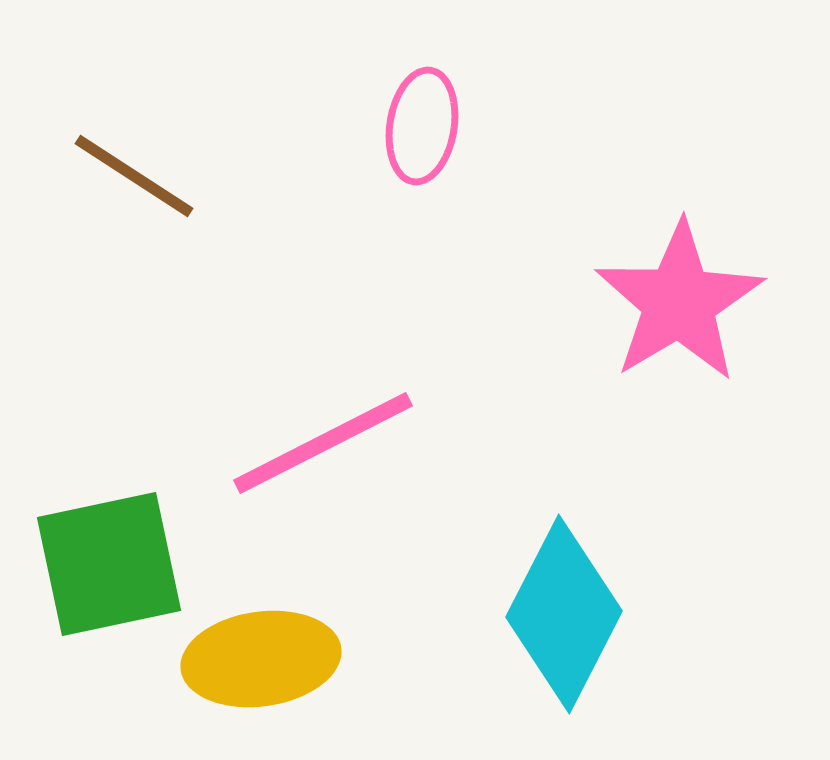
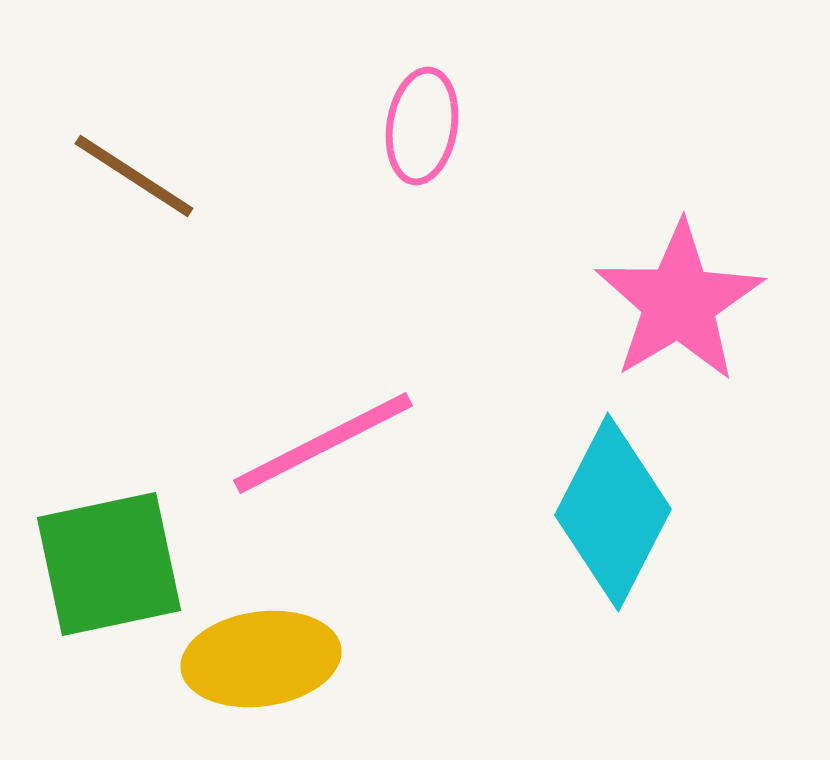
cyan diamond: moved 49 px right, 102 px up
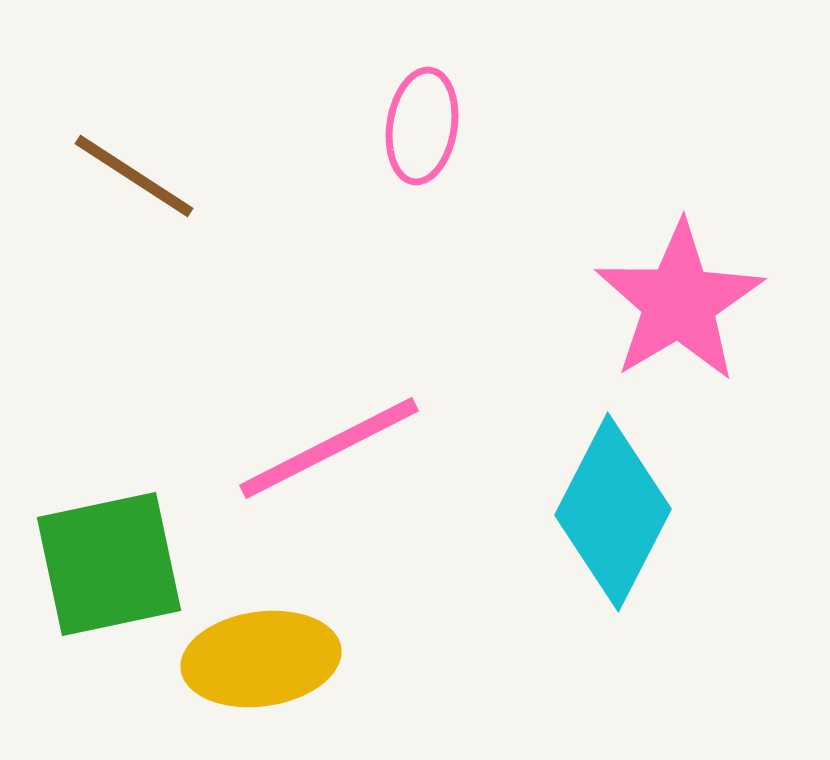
pink line: moved 6 px right, 5 px down
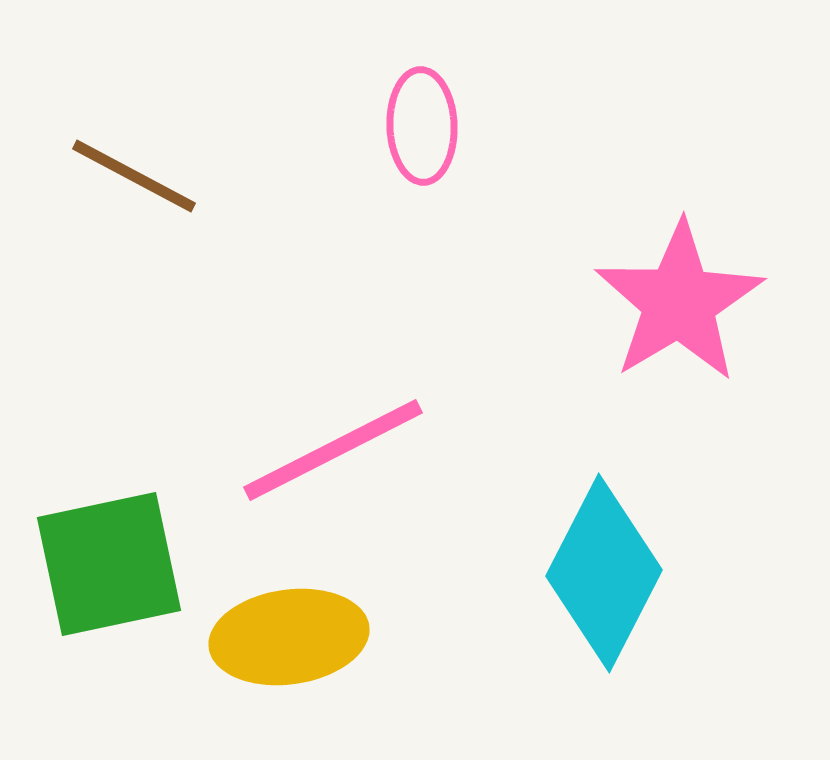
pink ellipse: rotated 11 degrees counterclockwise
brown line: rotated 5 degrees counterclockwise
pink line: moved 4 px right, 2 px down
cyan diamond: moved 9 px left, 61 px down
yellow ellipse: moved 28 px right, 22 px up
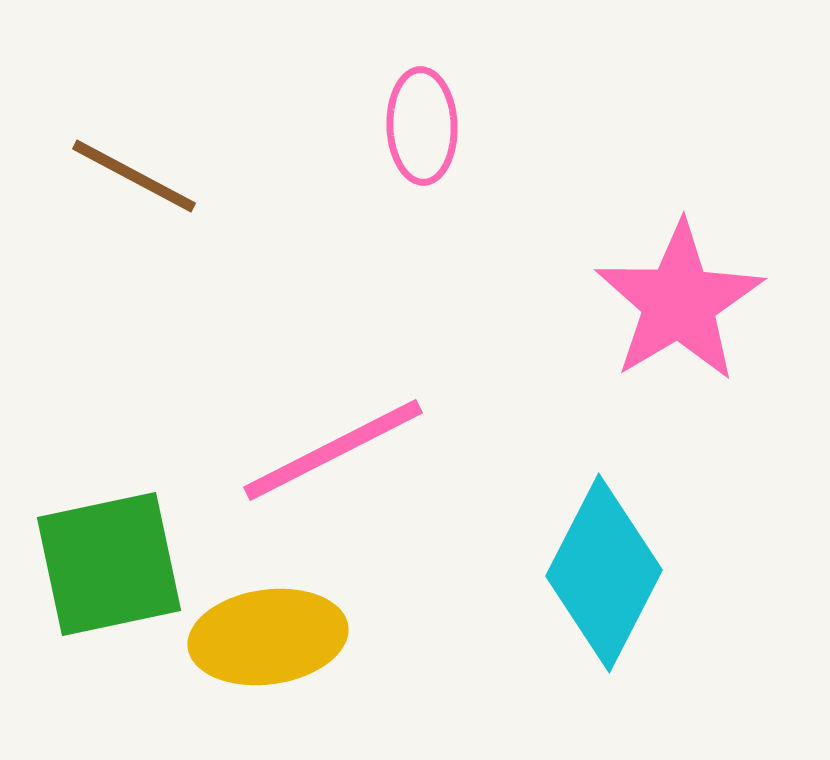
yellow ellipse: moved 21 px left
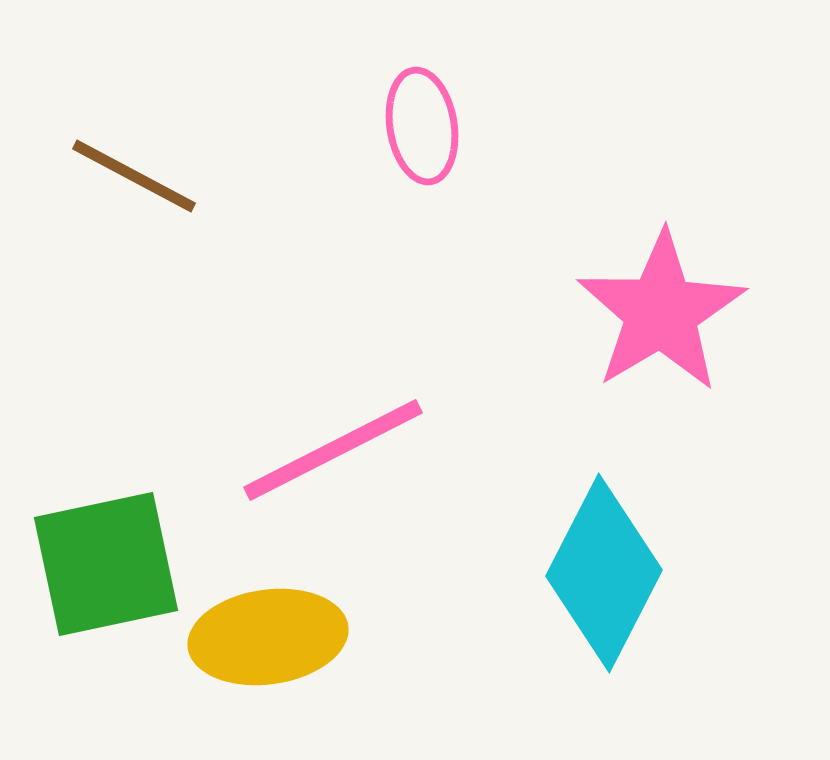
pink ellipse: rotated 7 degrees counterclockwise
pink star: moved 18 px left, 10 px down
green square: moved 3 px left
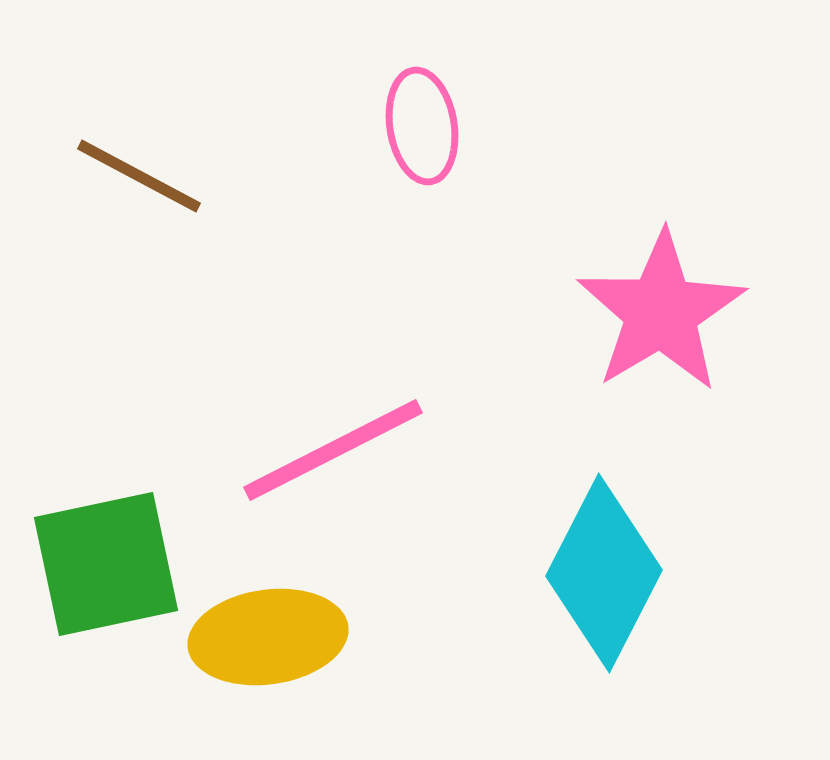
brown line: moved 5 px right
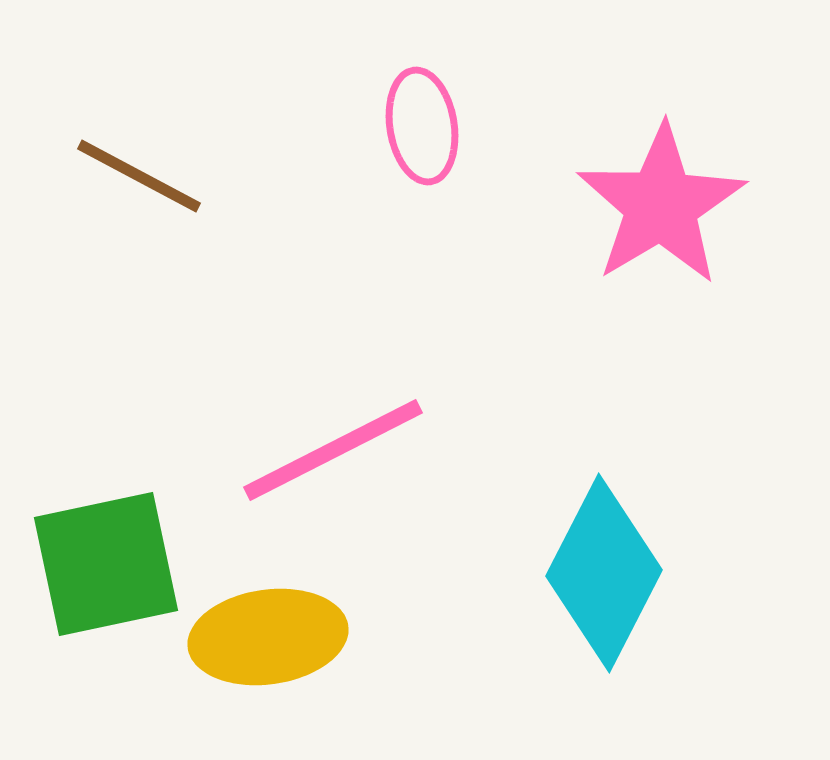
pink star: moved 107 px up
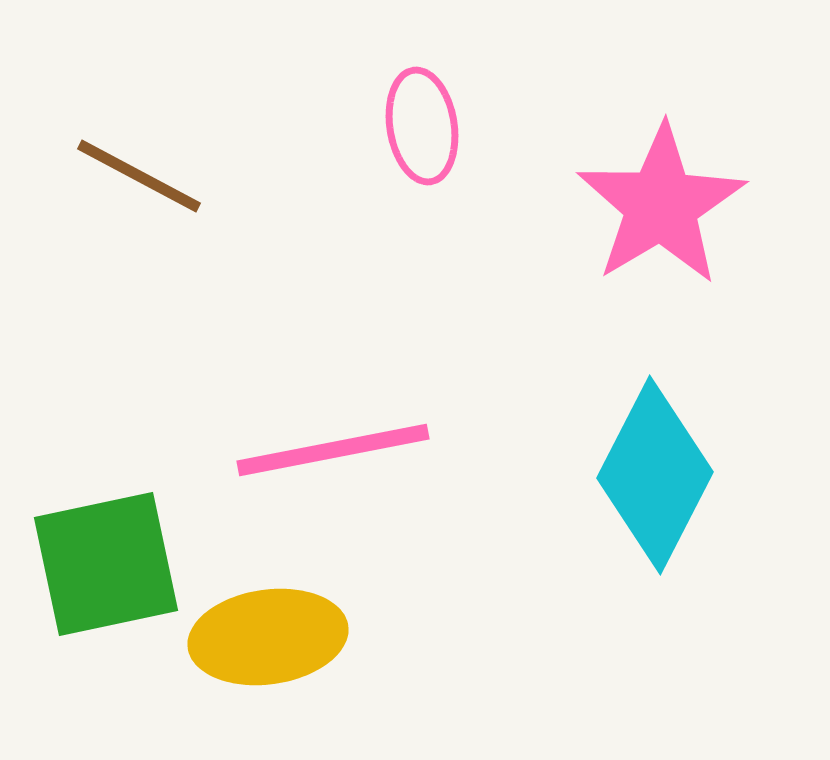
pink line: rotated 16 degrees clockwise
cyan diamond: moved 51 px right, 98 px up
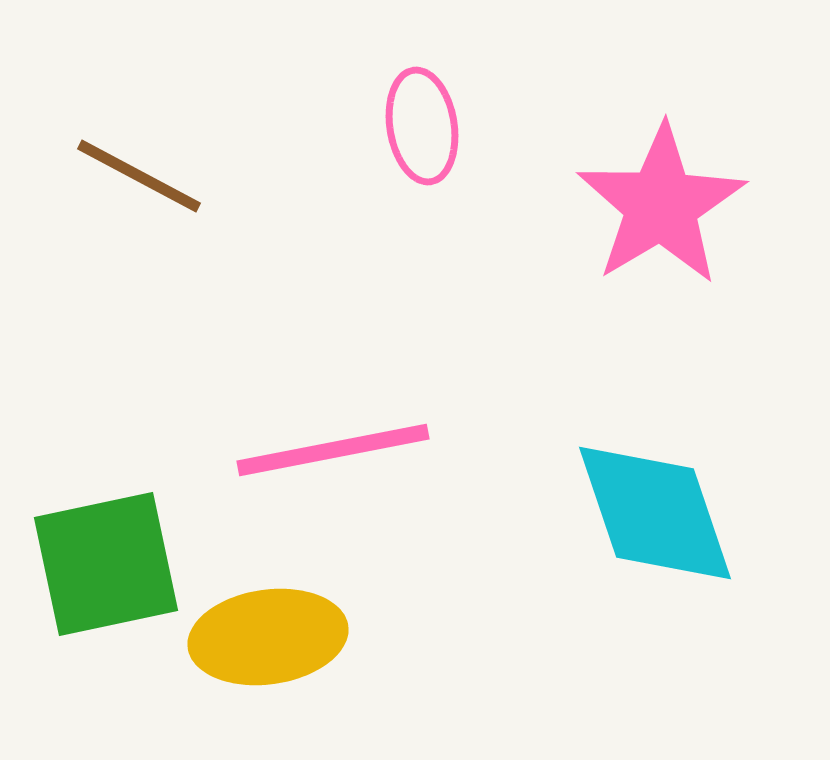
cyan diamond: moved 38 px down; rotated 46 degrees counterclockwise
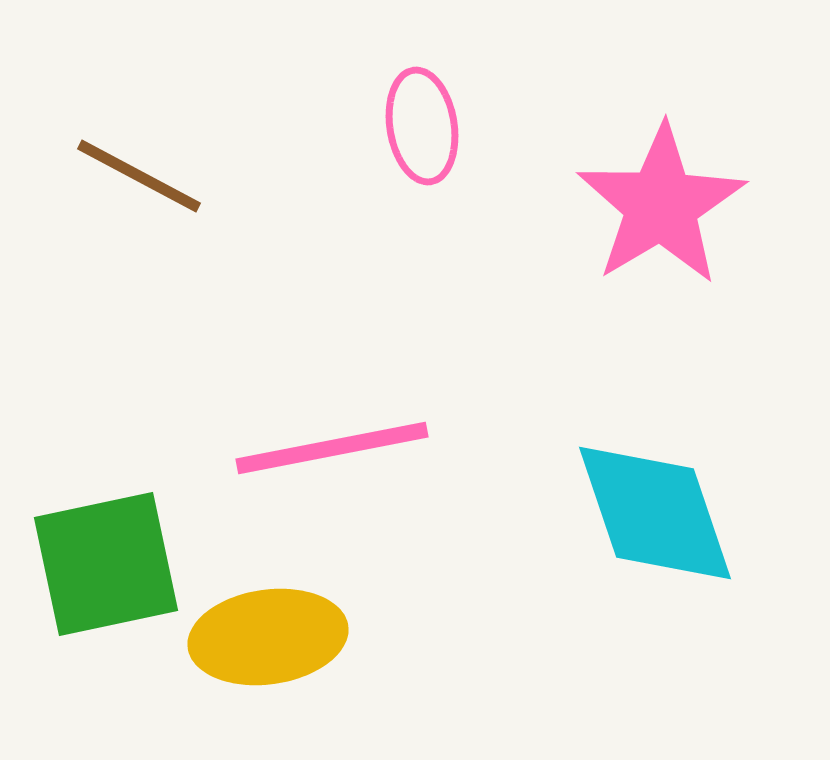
pink line: moved 1 px left, 2 px up
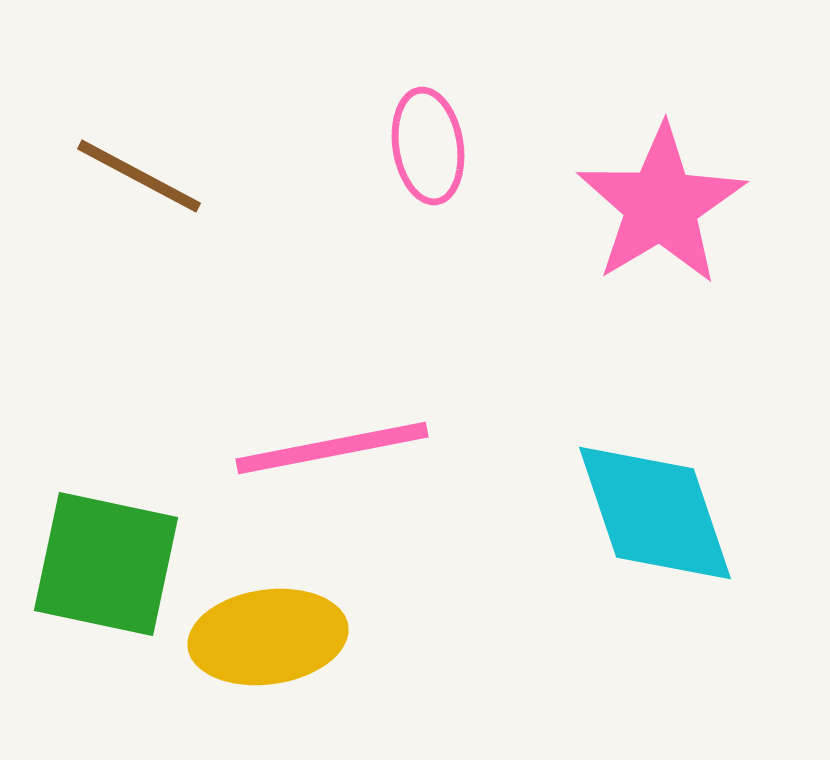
pink ellipse: moved 6 px right, 20 px down
green square: rotated 24 degrees clockwise
